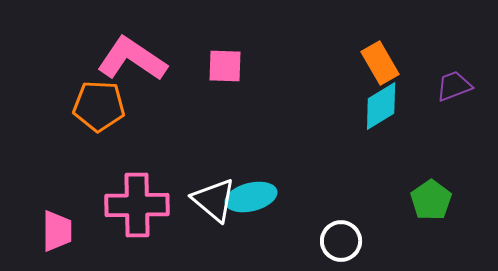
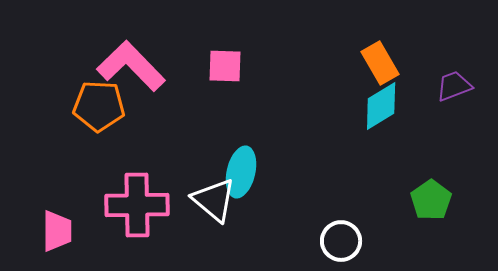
pink L-shape: moved 1 px left, 7 px down; rotated 12 degrees clockwise
cyan ellipse: moved 10 px left, 25 px up; rotated 63 degrees counterclockwise
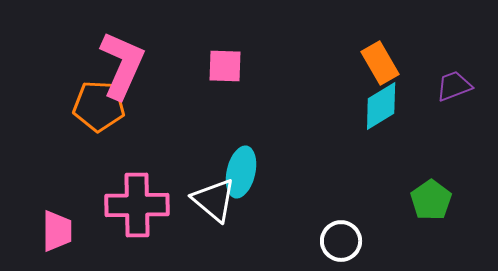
pink L-shape: moved 9 px left, 1 px up; rotated 68 degrees clockwise
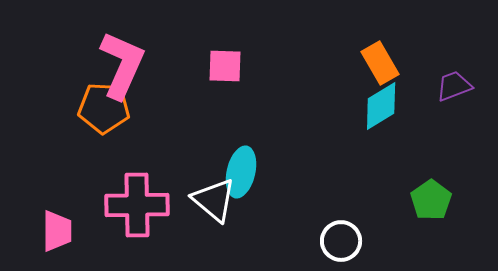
orange pentagon: moved 5 px right, 2 px down
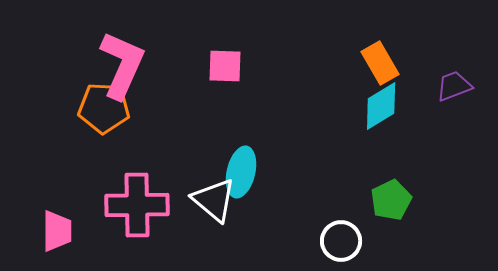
green pentagon: moved 40 px left; rotated 9 degrees clockwise
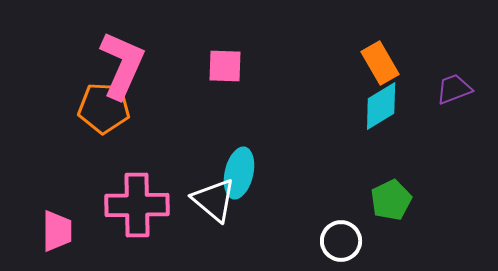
purple trapezoid: moved 3 px down
cyan ellipse: moved 2 px left, 1 px down
